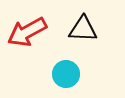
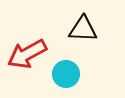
red arrow: moved 22 px down
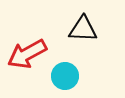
cyan circle: moved 1 px left, 2 px down
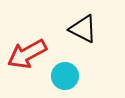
black triangle: rotated 24 degrees clockwise
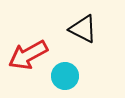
red arrow: moved 1 px right, 1 px down
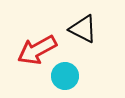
red arrow: moved 9 px right, 5 px up
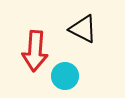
red arrow: moved 2 px left, 1 px down; rotated 57 degrees counterclockwise
